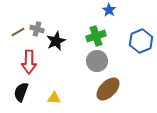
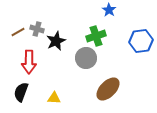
blue hexagon: rotated 15 degrees clockwise
gray circle: moved 11 px left, 3 px up
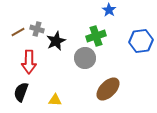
gray circle: moved 1 px left
yellow triangle: moved 1 px right, 2 px down
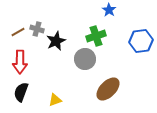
gray circle: moved 1 px down
red arrow: moved 9 px left
yellow triangle: rotated 24 degrees counterclockwise
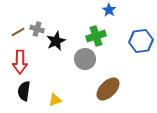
black semicircle: moved 3 px right, 1 px up; rotated 12 degrees counterclockwise
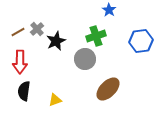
gray cross: rotated 32 degrees clockwise
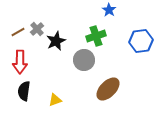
gray circle: moved 1 px left, 1 px down
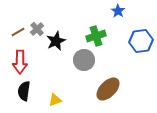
blue star: moved 9 px right, 1 px down
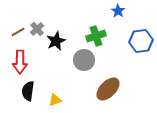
black semicircle: moved 4 px right
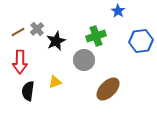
yellow triangle: moved 18 px up
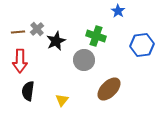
brown line: rotated 24 degrees clockwise
green cross: rotated 36 degrees clockwise
blue hexagon: moved 1 px right, 4 px down
red arrow: moved 1 px up
yellow triangle: moved 7 px right, 18 px down; rotated 32 degrees counterclockwise
brown ellipse: moved 1 px right
